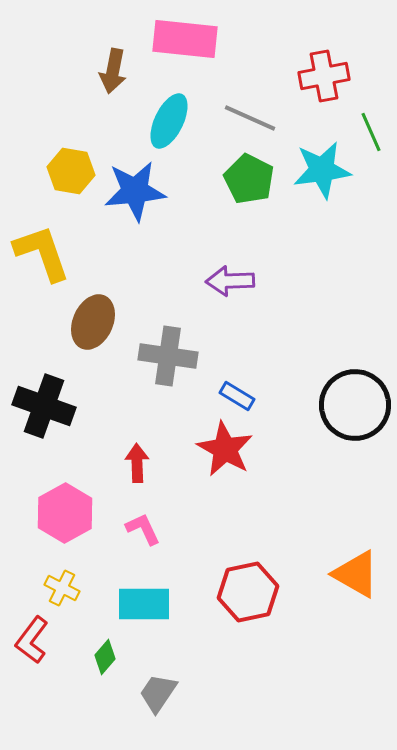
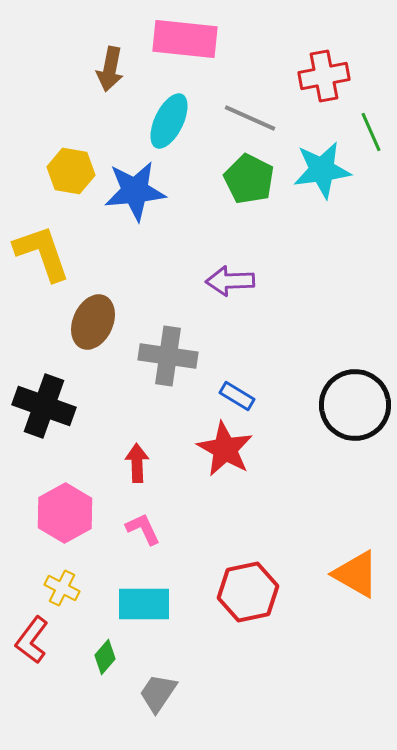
brown arrow: moved 3 px left, 2 px up
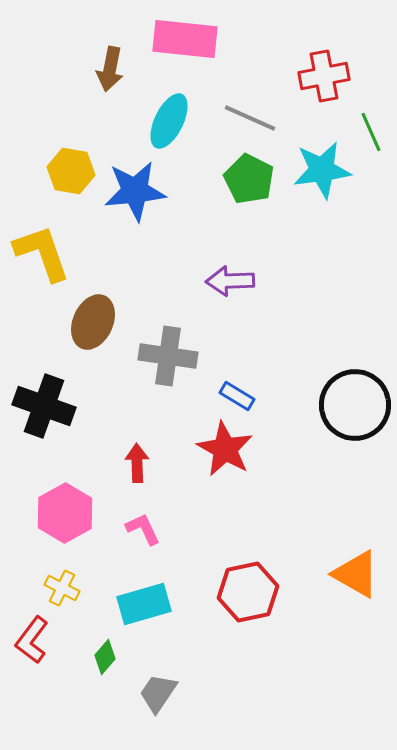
cyan rectangle: rotated 16 degrees counterclockwise
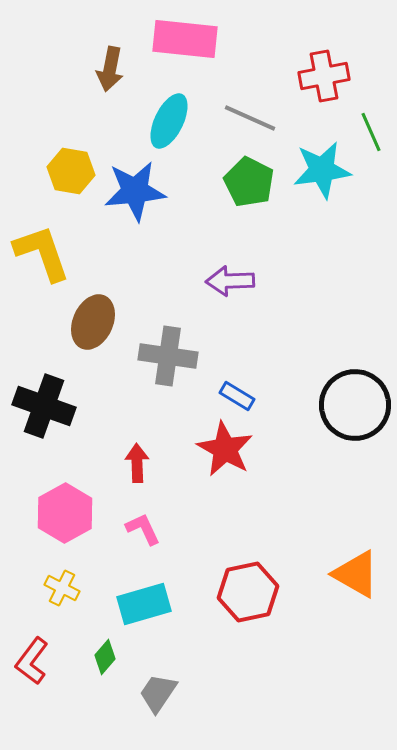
green pentagon: moved 3 px down
red L-shape: moved 21 px down
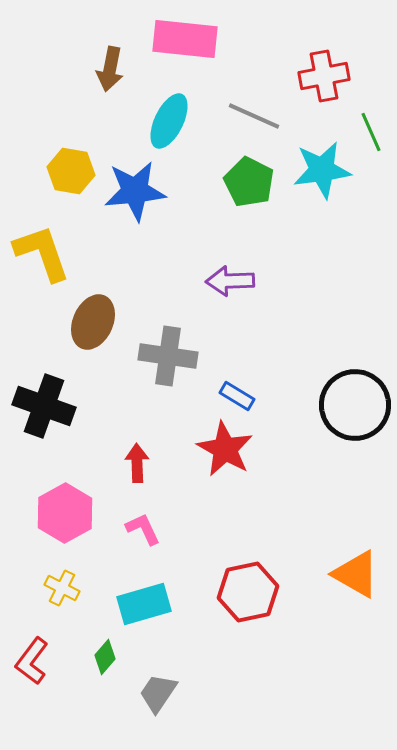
gray line: moved 4 px right, 2 px up
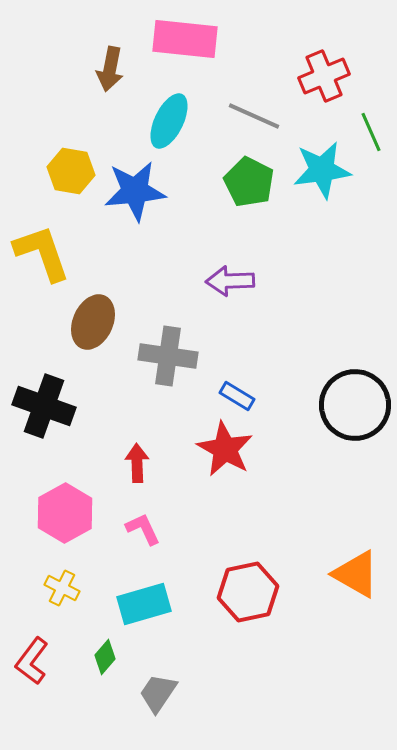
red cross: rotated 12 degrees counterclockwise
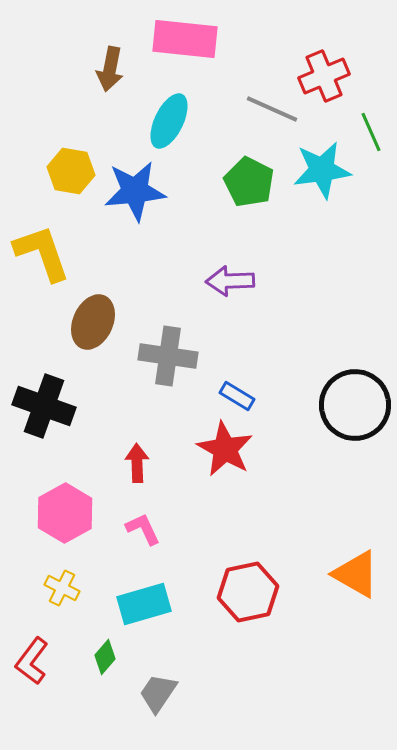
gray line: moved 18 px right, 7 px up
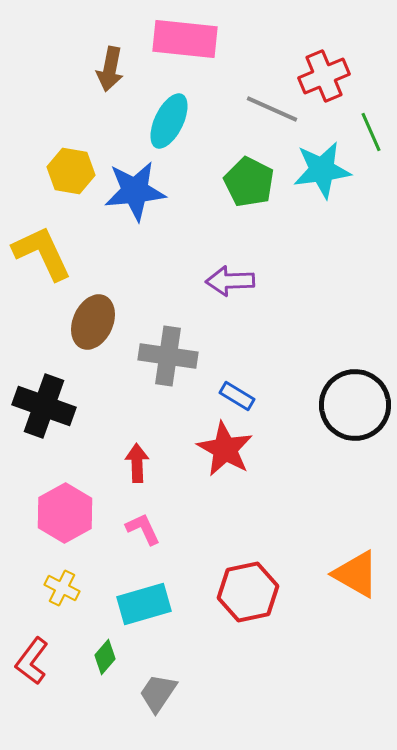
yellow L-shape: rotated 6 degrees counterclockwise
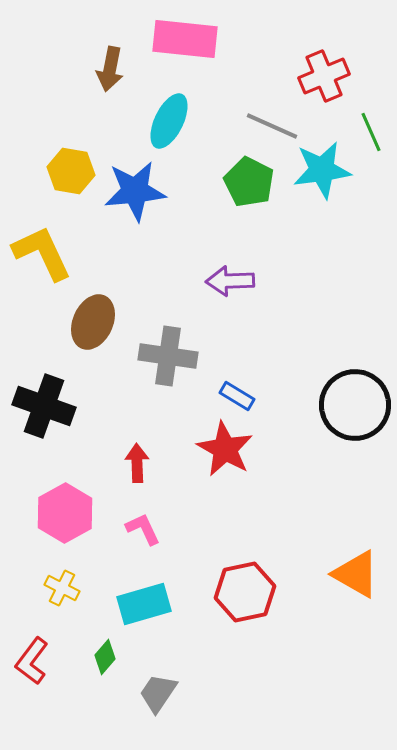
gray line: moved 17 px down
red hexagon: moved 3 px left
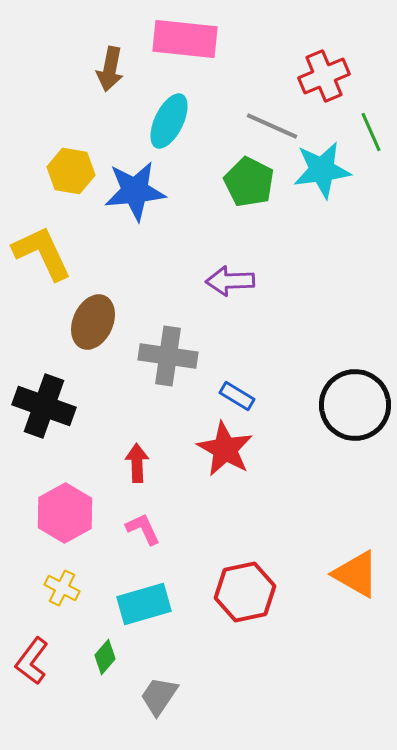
gray trapezoid: moved 1 px right, 3 px down
